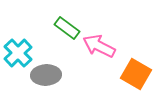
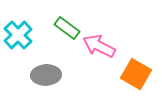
cyan cross: moved 18 px up
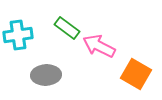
cyan cross: rotated 36 degrees clockwise
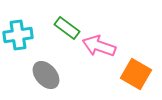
pink arrow: rotated 8 degrees counterclockwise
gray ellipse: rotated 52 degrees clockwise
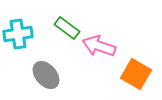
cyan cross: moved 1 px up
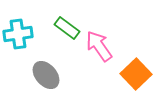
pink arrow: rotated 36 degrees clockwise
orange square: rotated 16 degrees clockwise
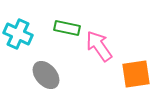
green rectangle: rotated 25 degrees counterclockwise
cyan cross: rotated 32 degrees clockwise
orange square: rotated 36 degrees clockwise
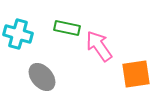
cyan cross: rotated 8 degrees counterclockwise
gray ellipse: moved 4 px left, 2 px down
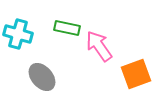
orange square: rotated 12 degrees counterclockwise
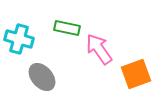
cyan cross: moved 1 px right, 5 px down
pink arrow: moved 3 px down
